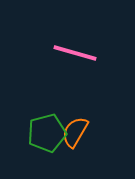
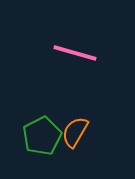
green pentagon: moved 5 px left, 3 px down; rotated 12 degrees counterclockwise
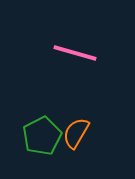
orange semicircle: moved 1 px right, 1 px down
